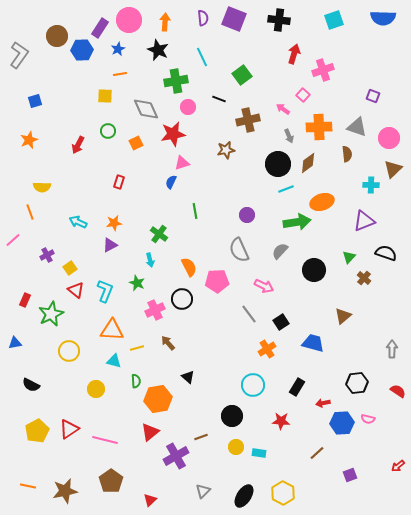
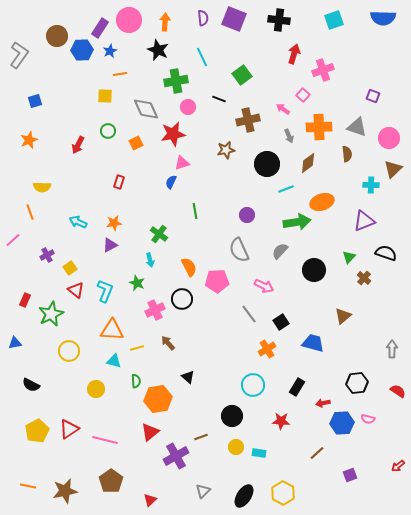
blue star at (118, 49): moved 8 px left, 2 px down
black circle at (278, 164): moved 11 px left
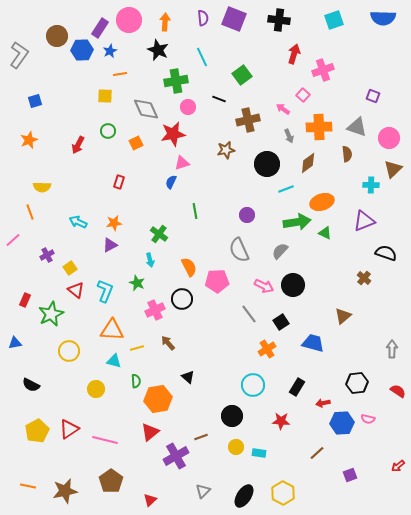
green triangle at (349, 257): moved 24 px left, 24 px up; rotated 48 degrees counterclockwise
black circle at (314, 270): moved 21 px left, 15 px down
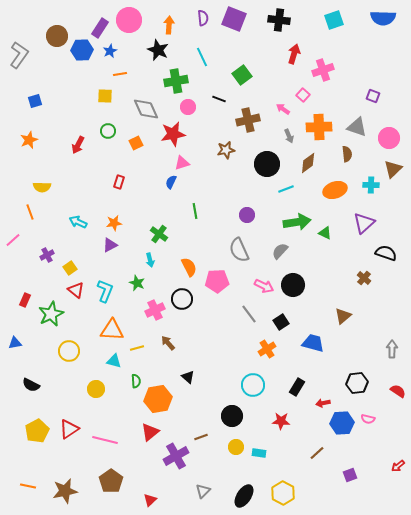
orange arrow at (165, 22): moved 4 px right, 3 px down
orange ellipse at (322, 202): moved 13 px right, 12 px up
purple triangle at (364, 221): moved 2 px down; rotated 20 degrees counterclockwise
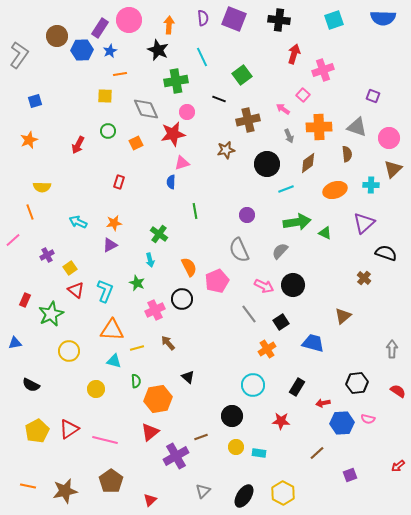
pink circle at (188, 107): moved 1 px left, 5 px down
blue semicircle at (171, 182): rotated 24 degrees counterclockwise
pink pentagon at (217, 281): rotated 20 degrees counterclockwise
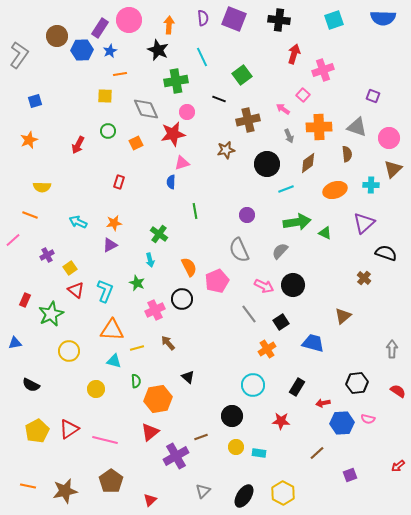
orange line at (30, 212): moved 3 px down; rotated 49 degrees counterclockwise
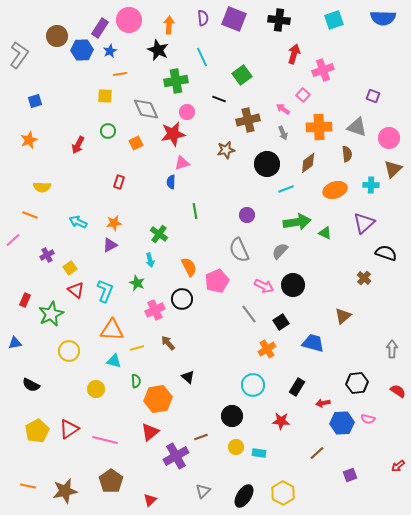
gray arrow at (289, 136): moved 6 px left, 3 px up
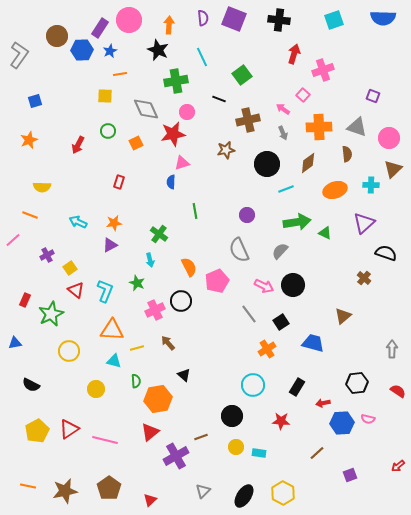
black circle at (182, 299): moved 1 px left, 2 px down
black triangle at (188, 377): moved 4 px left, 2 px up
brown pentagon at (111, 481): moved 2 px left, 7 px down
